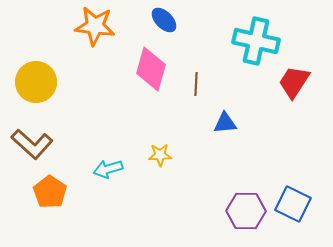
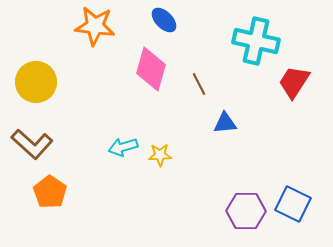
brown line: moved 3 px right; rotated 30 degrees counterclockwise
cyan arrow: moved 15 px right, 22 px up
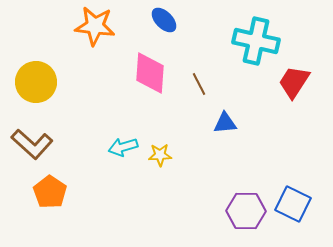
pink diamond: moved 1 px left, 4 px down; rotated 12 degrees counterclockwise
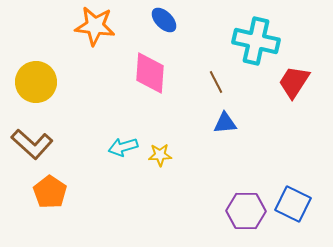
brown line: moved 17 px right, 2 px up
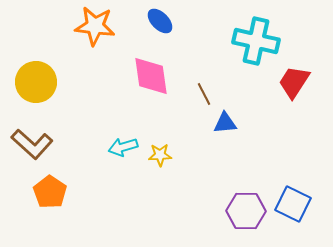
blue ellipse: moved 4 px left, 1 px down
pink diamond: moved 1 px right, 3 px down; rotated 12 degrees counterclockwise
brown line: moved 12 px left, 12 px down
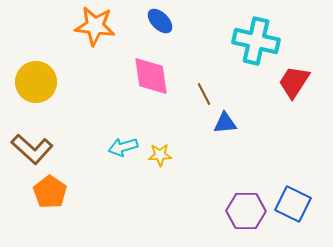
brown L-shape: moved 5 px down
